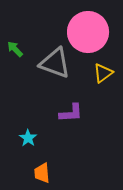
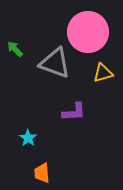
yellow triangle: rotated 20 degrees clockwise
purple L-shape: moved 3 px right, 1 px up
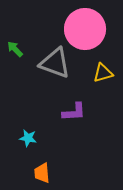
pink circle: moved 3 px left, 3 px up
cyan star: rotated 24 degrees counterclockwise
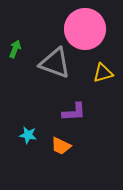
green arrow: rotated 66 degrees clockwise
cyan star: moved 3 px up
orange trapezoid: moved 19 px right, 27 px up; rotated 60 degrees counterclockwise
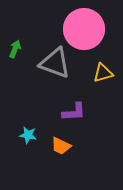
pink circle: moved 1 px left
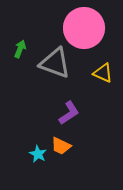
pink circle: moved 1 px up
green arrow: moved 5 px right
yellow triangle: rotated 40 degrees clockwise
purple L-shape: moved 5 px left, 1 px down; rotated 30 degrees counterclockwise
cyan star: moved 10 px right, 19 px down; rotated 18 degrees clockwise
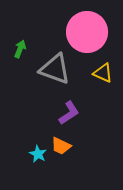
pink circle: moved 3 px right, 4 px down
gray triangle: moved 6 px down
